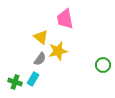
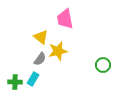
green cross: rotated 16 degrees counterclockwise
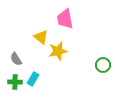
gray semicircle: moved 24 px left; rotated 112 degrees clockwise
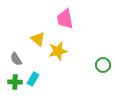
yellow triangle: moved 3 px left, 2 px down
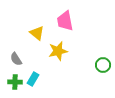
pink trapezoid: moved 2 px down
yellow triangle: moved 1 px left, 6 px up
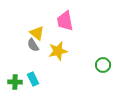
gray semicircle: moved 17 px right, 14 px up
cyan rectangle: rotated 56 degrees counterclockwise
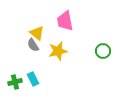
green circle: moved 14 px up
green cross: rotated 16 degrees counterclockwise
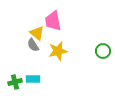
pink trapezoid: moved 12 px left
cyan rectangle: rotated 64 degrees counterclockwise
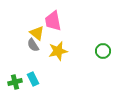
cyan rectangle: rotated 64 degrees clockwise
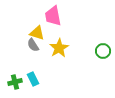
pink trapezoid: moved 5 px up
yellow triangle: rotated 21 degrees counterclockwise
yellow star: moved 1 px right, 3 px up; rotated 18 degrees counterclockwise
